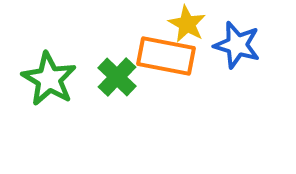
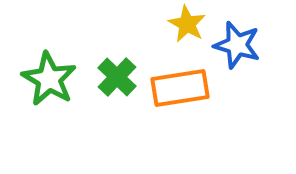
orange rectangle: moved 14 px right, 32 px down; rotated 20 degrees counterclockwise
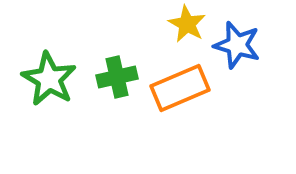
green cross: rotated 33 degrees clockwise
orange rectangle: rotated 14 degrees counterclockwise
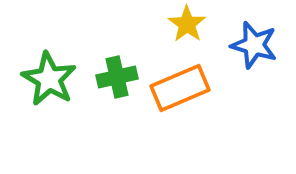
yellow star: rotated 6 degrees clockwise
blue star: moved 17 px right
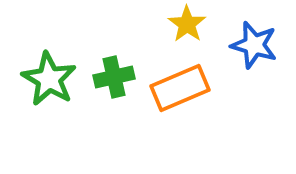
green cross: moved 3 px left
